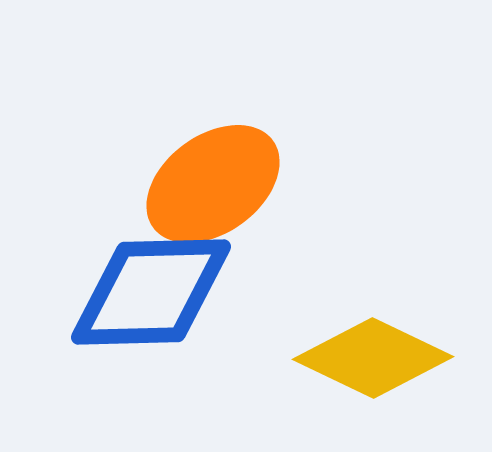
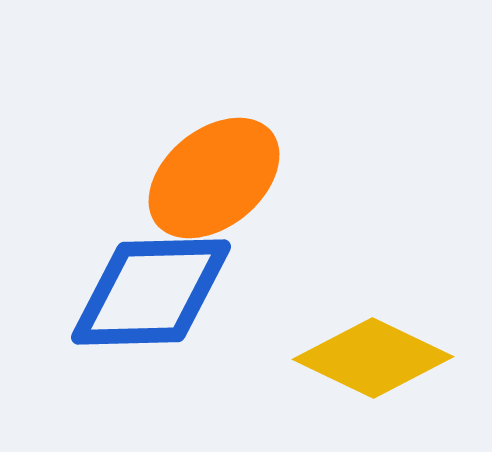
orange ellipse: moved 1 px right, 6 px up; rotated 3 degrees counterclockwise
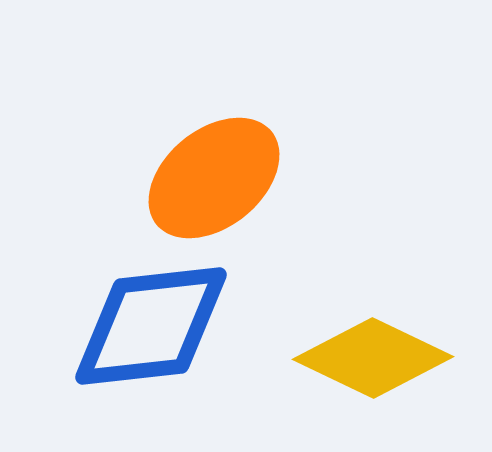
blue diamond: moved 34 px down; rotated 5 degrees counterclockwise
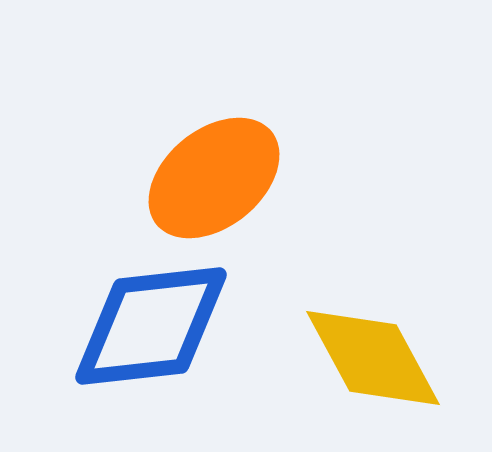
yellow diamond: rotated 36 degrees clockwise
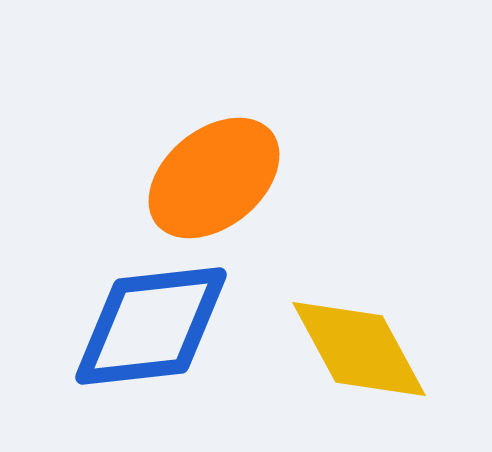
yellow diamond: moved 14 px left, 9 px up
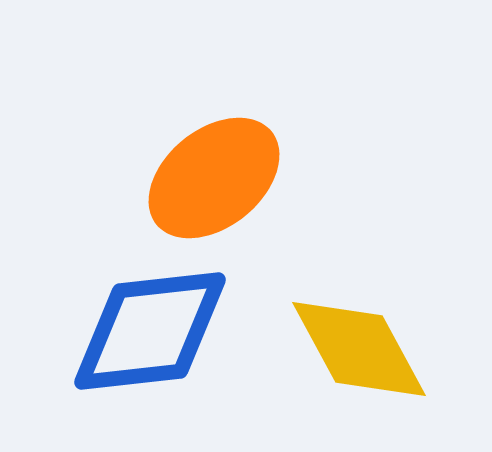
blue diamond: moved 1 px left, 5 px down
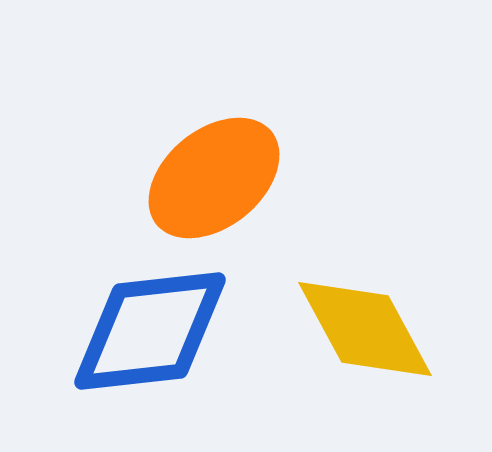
yellow diamond: moved 6 px right, 20 px up
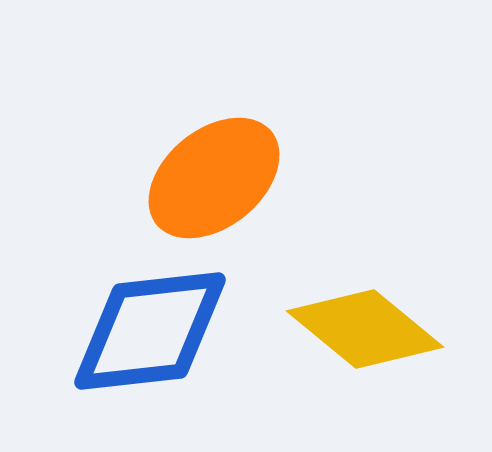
yellow diamond: rotated 22 degrees counterclockwise
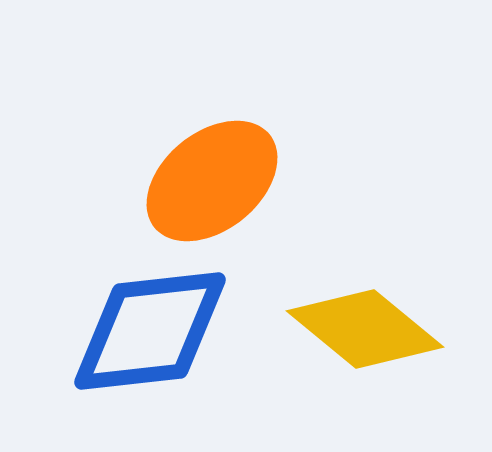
orange ellipse: moved 2 px left, 3 px down
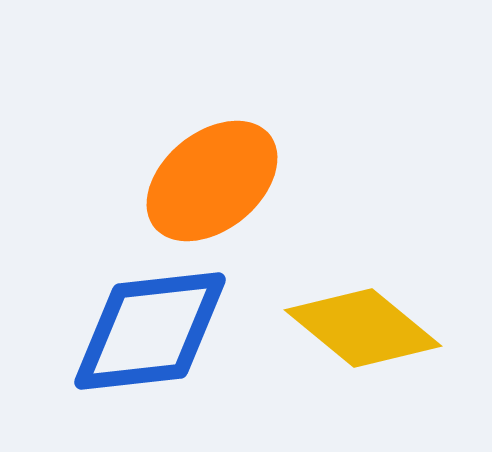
yellow diamond: moved 2 px left, 1 px up
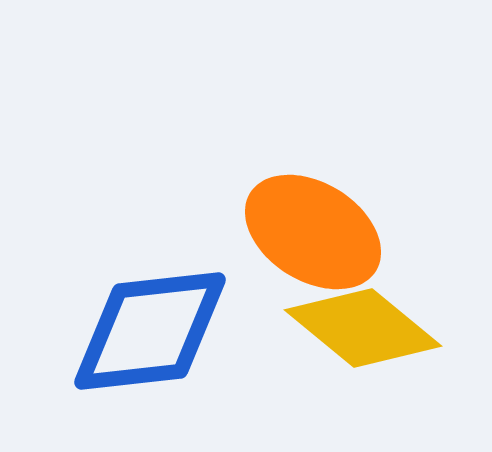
orange ellipse: moved 101 px right, 51 px down; rotated 71 degrees clockwise
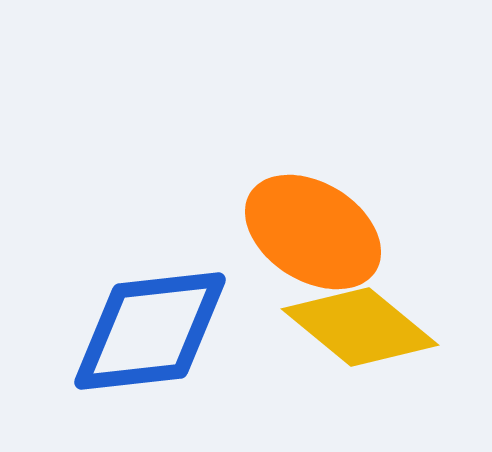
yellow diamond: moved 3 px left, 1 px up
